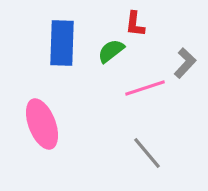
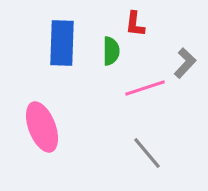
green semicircle: rotated 128 degrees clockwise
pink ellipse: moved 3 px down
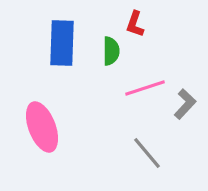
red L-shape: rotated 12 degrees clockwise
gray L-shape: moved 41 px down
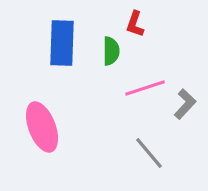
gray line: moved 2 px right
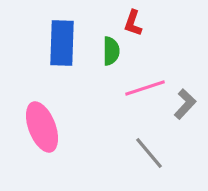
red L-shape: moved 2 px left, 1 px up
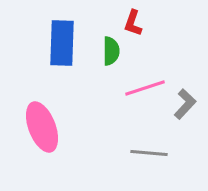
gray line: rotated 45 degrees counterclockwise
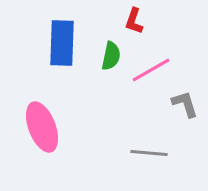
red L-shape: moved 1 px right, 2 px up
green semicircle: moved 5 px down; rotated 12 degrees clockwise
pink line: moved 6 px right, 18 px up; rotated 12 degrees counterclockwise
gray L-shape: rotated 60 degrees counterclockwise
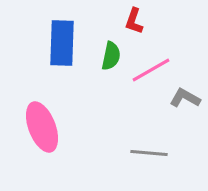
gray L-shape: moved 6 px up; rotated 44 degrees counterclockwise
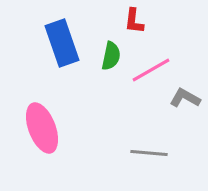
red L-shape: rotated 12 degrees counterclockwise
blue rectangle: rotated 21 degrees counterclockwise
pink ellipse: moved 1 px down
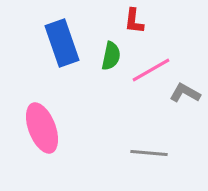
gray L-shape: moved 5 px up
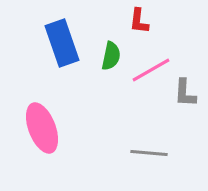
red L-shape: moved 5 px right
gray L-shape: rotated 116 degrees counterclockwise
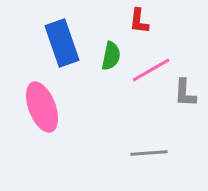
pink ellipse: moved 21 px up
gray line: rotated 9 degrees counterclockwise
